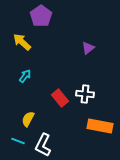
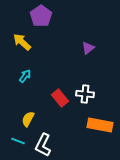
orange rectangle: moved 1 px up
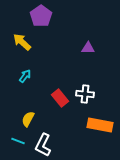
purple triangle: rotated 40 degrees clockwise
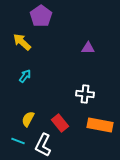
red rectangle: moved 25 px down
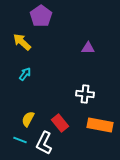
cyan arrow: moved 2 px up
cyan line: moved 2 px right, 1 px up
white L-shape: moved 1 px right, 2 px up
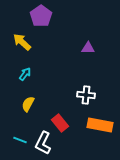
white cross: moved 1 px right, 1 px down
yellow semicircle: moved 15 px up
white L-shape: moved 1 px left
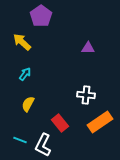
orange rectangle: moved 3 px up; rotated 45 degrees counterclockwise
white L-shape: moved 2 px down
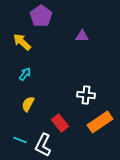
purple triangle: moved 6 px left, 12 px up
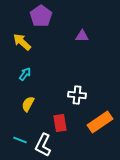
white cross: moved 9 px left
red rectangle: rotated 30 degrees clockwise
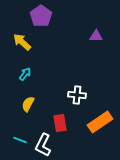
purple triangle: moved 14 px right
